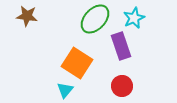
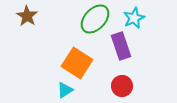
brown star: rotated 25 degrees clockwise
cyan triangle: rotated 18 degrees clockwise
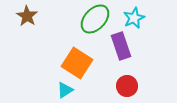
red circle: moved 5 px right
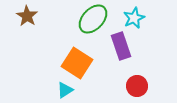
green ellipse: moved 2 px left
red circle: moved 10 px right
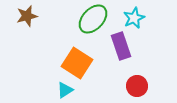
brown star: rotated 25 degrees clockwise
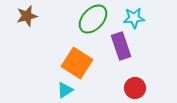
cyan star: rotated 20 degrees clockwise
red circle: moved 2 px left, 2 px down
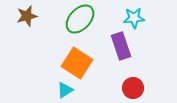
green ellipse: moved 13 px left
red circle: moved 2 px left
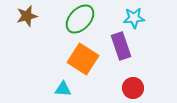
orange square: moved 6 px right, 4 px up
cyan triangle: moved 2 px left, 1 px up; rotated 36 degrees clockwise
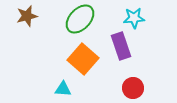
orange square: rotated 8 degrees clockwise
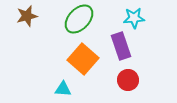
green ellipse: moved 1 px left
red circle: moved 5 px left, 8 px up
